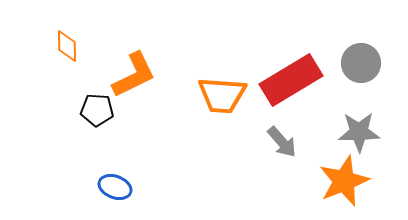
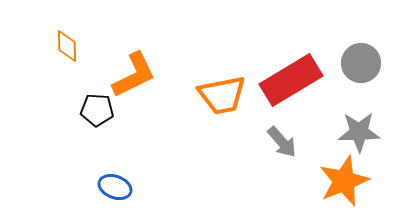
orange trapezoid: rotated 15 degrees counterclockwise
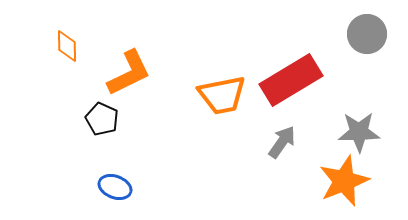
gray circle: moved 6 px right, 29 px up
orange L-shape: moved 5 px left, 2 px up
black pentagon: moved 5 px right, 9 px down; rotated 20 degrees clockwise
gray arrow: rotated 104 degrees counterclockwise
